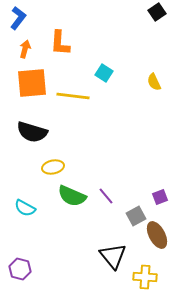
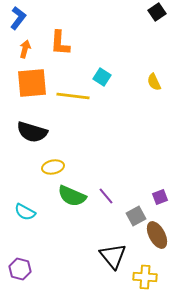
cyan square: moved 2 px left, 4 px down
cyan semicircle: moved 4 px down
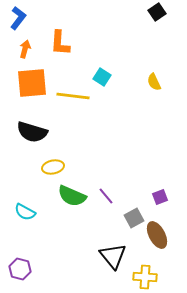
gray square: moved 2 px left, 2 px down
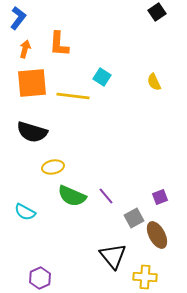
orange L-shape: moved 1 px left, 1 px down
purple hexagon: moved 20 px right, 9 px down; rotated 20 degrees clockwise
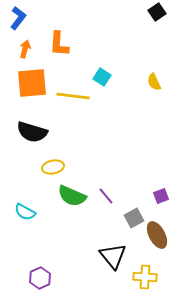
purple square: moved 1 px right, 1 px up
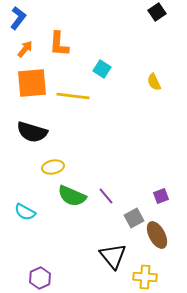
orange arrow: rotated 24 degrees clockwise
cyan square: moved 8 px up
